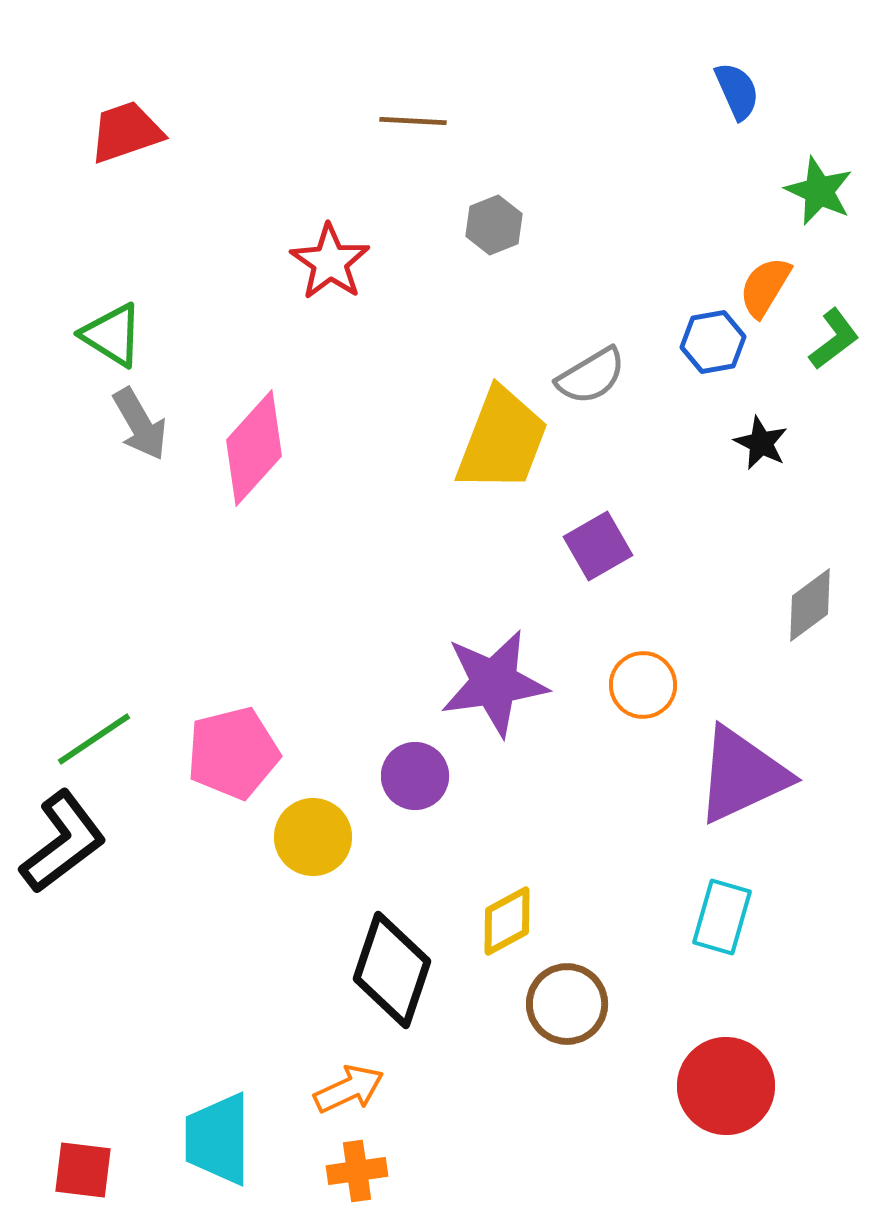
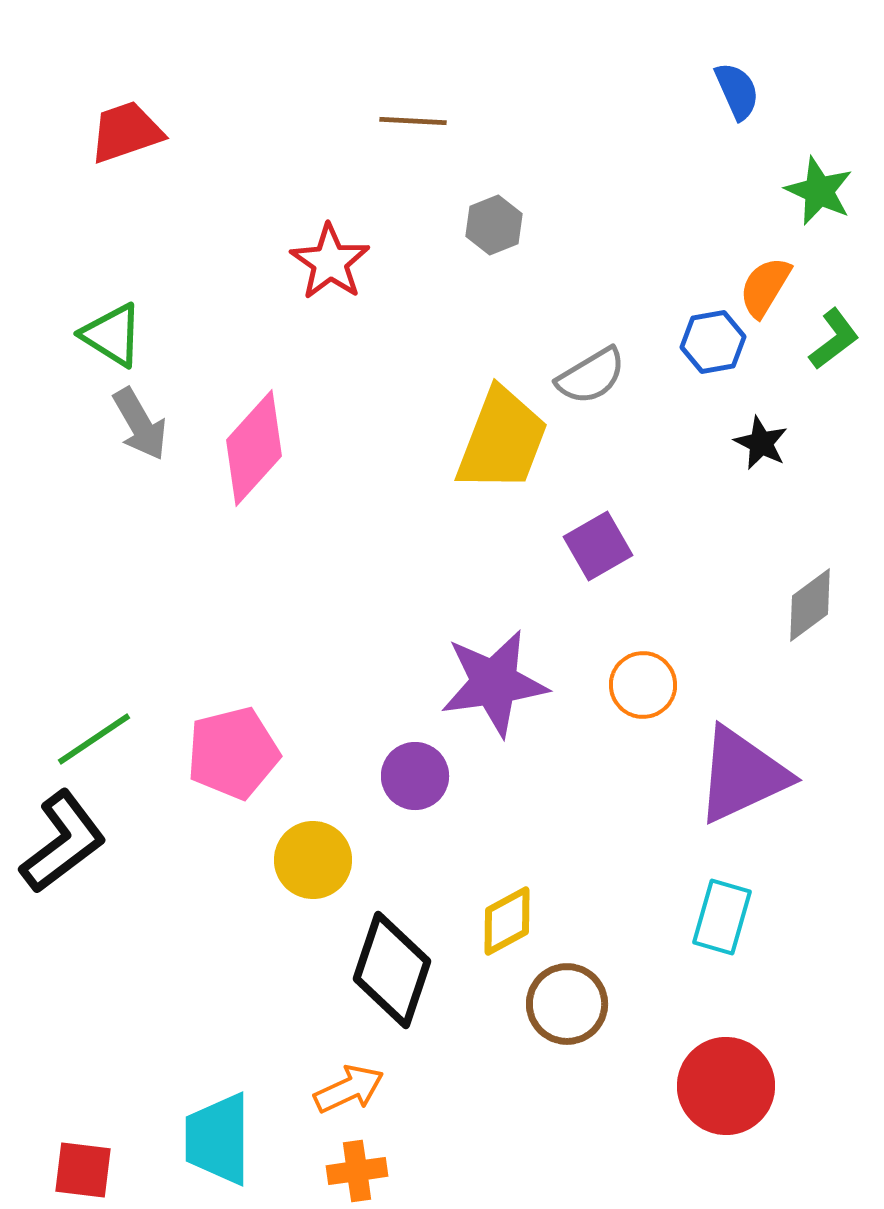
yellow circle: moved 23 px down
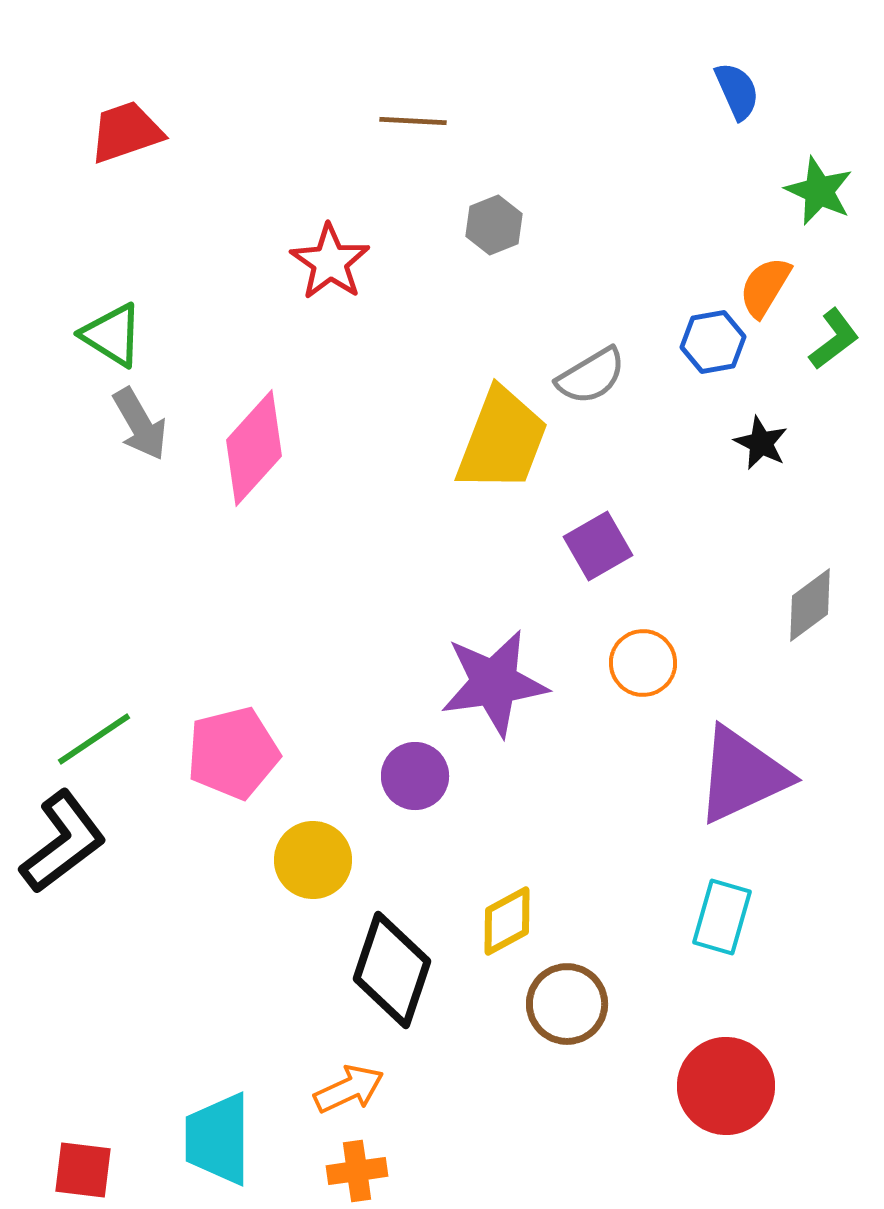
orange circle: moved 22 px up
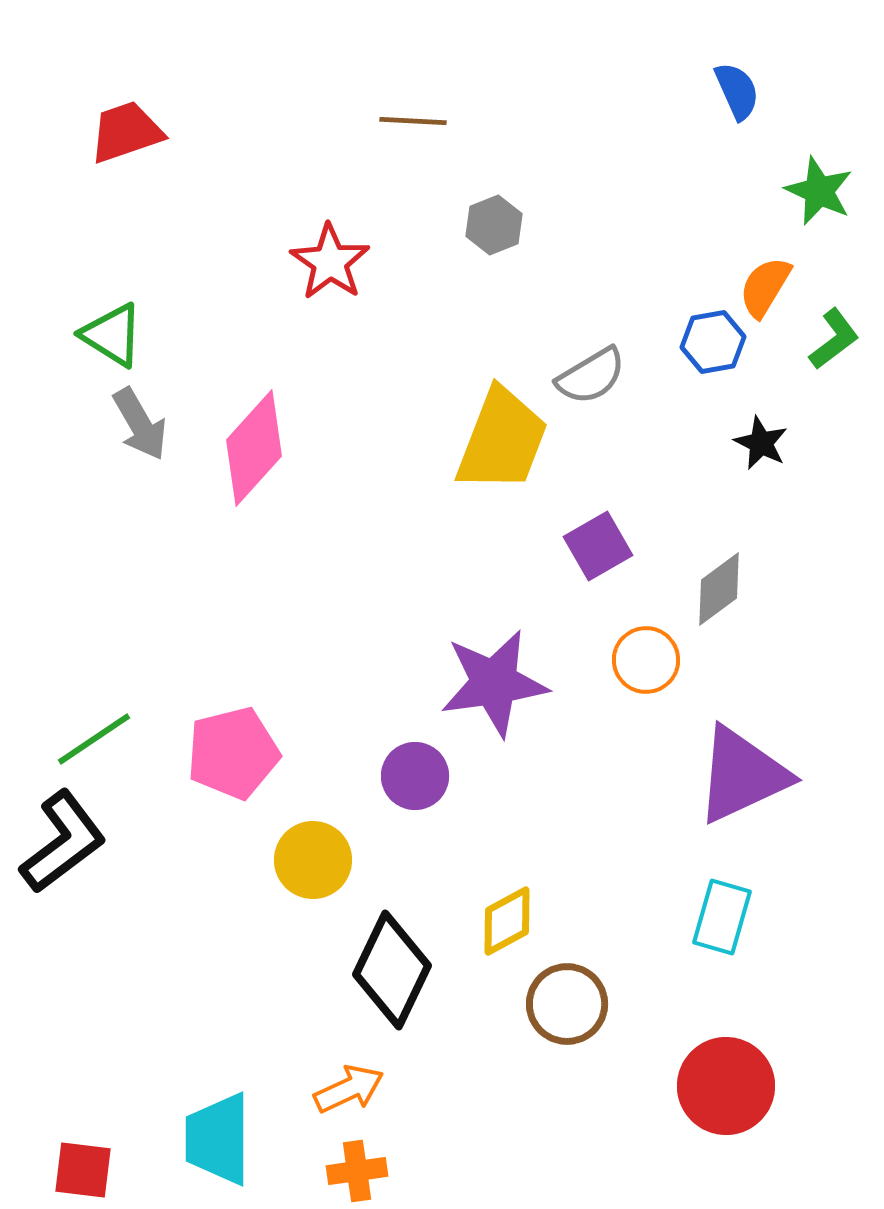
gray diamond: moved 91 px left, 16 px up
orange circle: moved 3 px right, 3 px up
black diamond: rotated 7 degrees clockwise
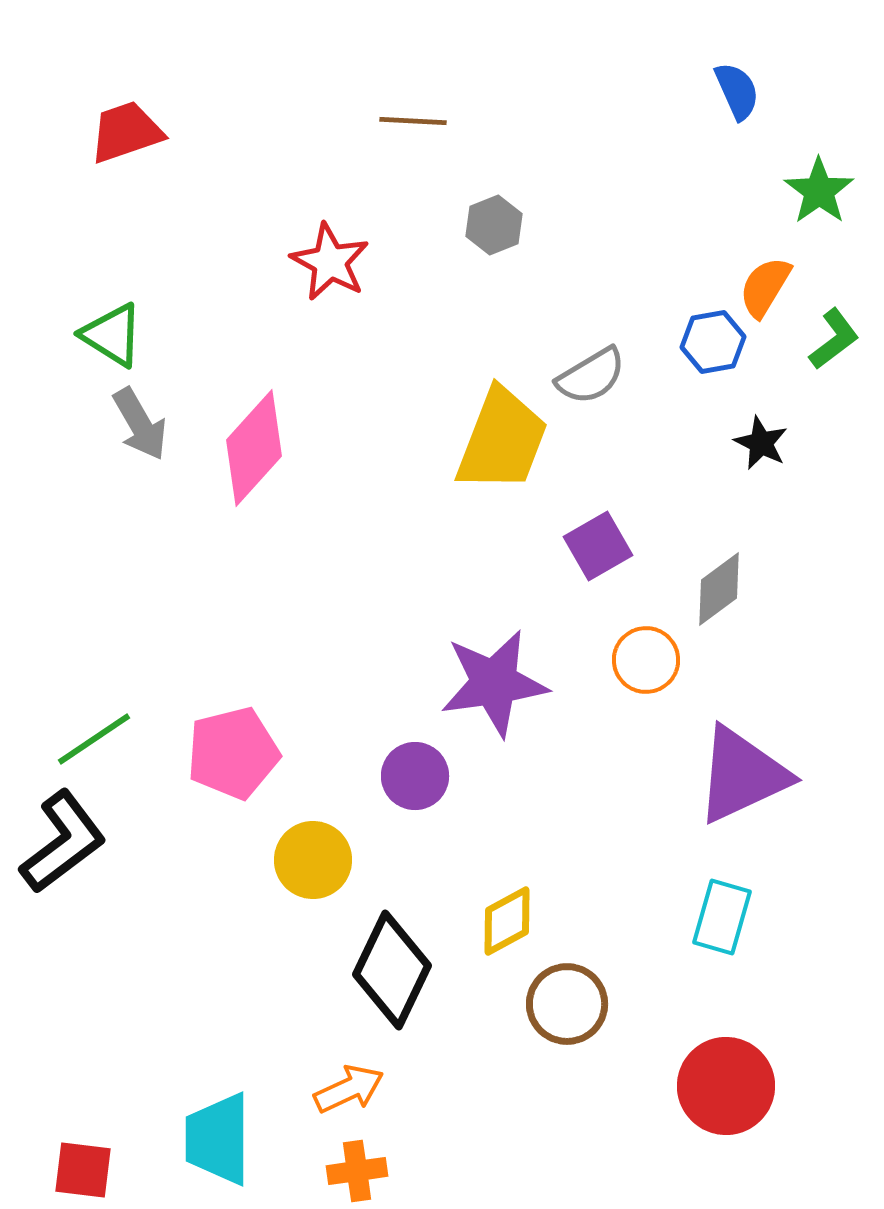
green star: rotated 12 degrees clockwise
red star: rotated 6 degrees counterclockwise
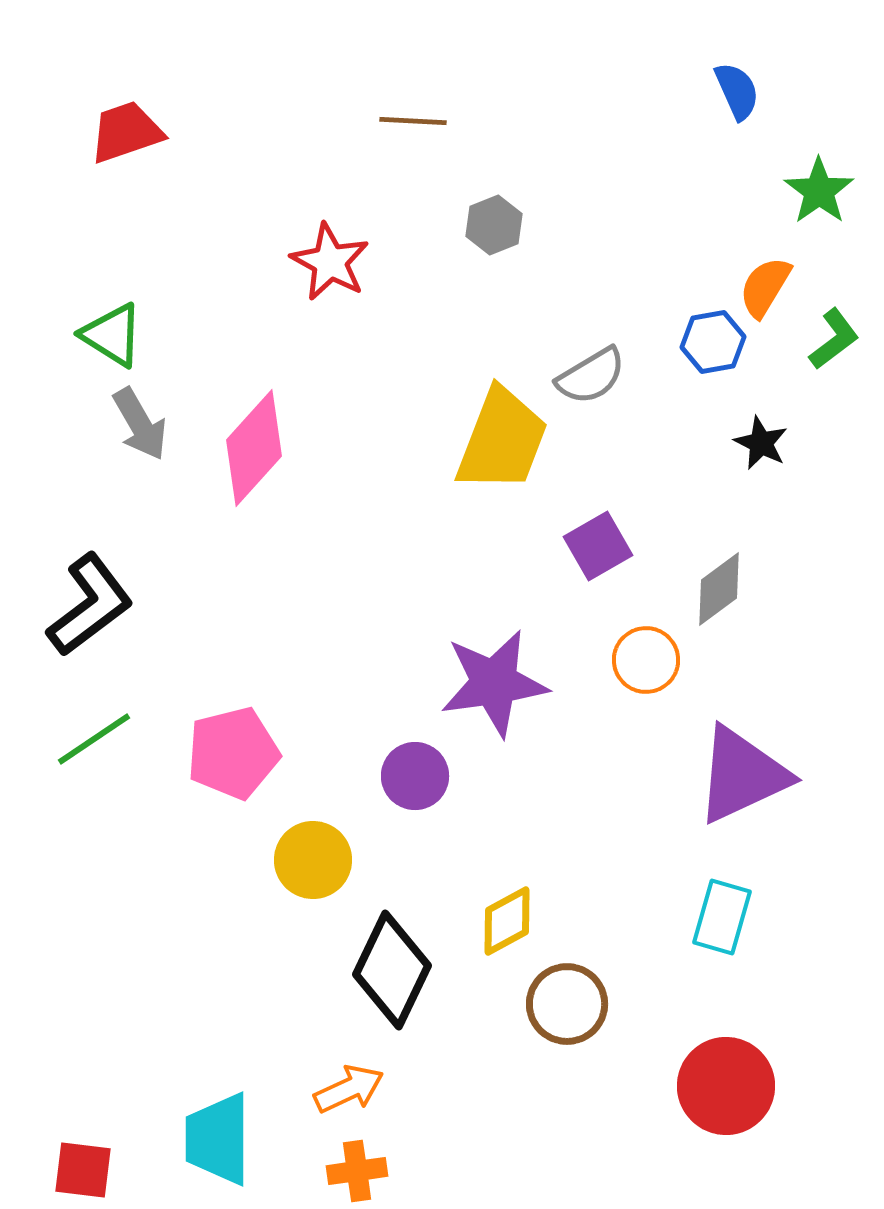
black L-shape: moved 27 px right, 237 px up
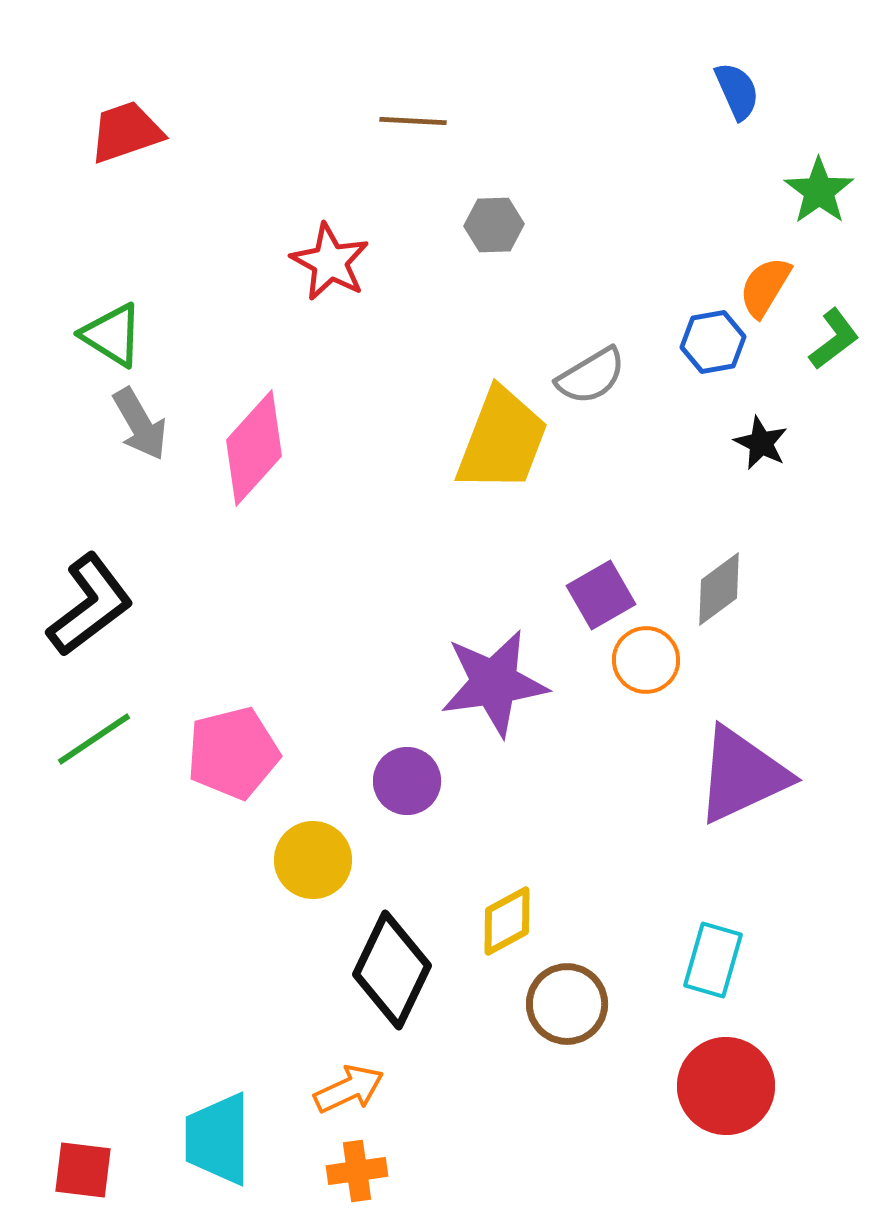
gray hexagon: rotated 20 degrees clockwise
purple square: moved 3 px right, 49 px down
purple circle: moved 8 px left, 5 px down
cyan rectangle: moved 9 px left, 43 px down
